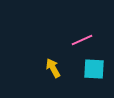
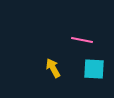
pink line: rotated 35 degrees clockwise
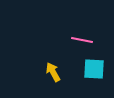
yellow arrow: moved 4 px down
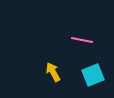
cyan square: moved 1 px left, 6 px down; rotated 25 degrees counterclockwise
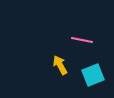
yellow arrow: moved 7 px right, 7 px up
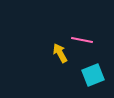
yellow arrow: moved 12 px up
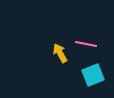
pink line: moved 4 px right, 4 px down
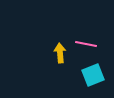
yellow arrow: rotated 24 degrees clockwise
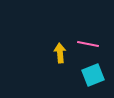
pink line: moved 2 px right
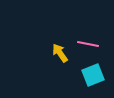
yellow arrow: rotated 30 degrees counterclockwise
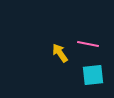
cyan square: rotated 15 degrees clockwise
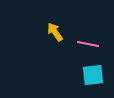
yellow arrow: moved 5 px left, 21 px up
